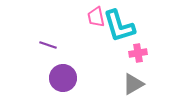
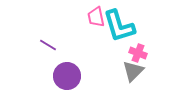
purple line: rotated 12 degrees clockwise
pink cross: rotated 30 degrees clockwise
purple circle: moved 4 px right, 2 px up
gray triangle: moved 13 px up; rotated 15 degrees counterclockwise
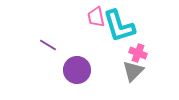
purple circle: moved 10 px right, 6 px up
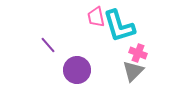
purple line: rotated 18 degrees clockwise
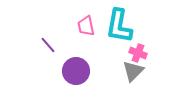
pink trapezoid: moved 10 px left, 9 px down
cyan L-shape: rotated 27 degrees clockwise
purple circle: moved 1 px left, 1 px down
